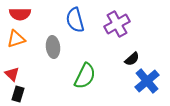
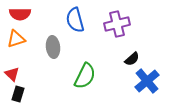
purple cross: rotated 15 degrees clockwise
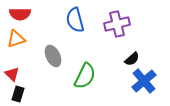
gray ellipse: moved 9 px down; rotated 20 degrees counterclockwise
blue cross: moved 3 px left
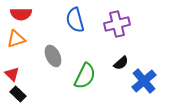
red semicircle: moved 1 px right
black semicircle: moved 11 px left, 4 px down
black rectangle: rotated 63 degrees counterclockwise
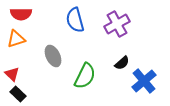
purple cross: rotated 15 degrees counterclockwise
black semicircle: moved 1 px right
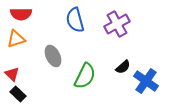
black semicircle: moved 1 px right, 4 px down
blue cross: moved 2 px right; rotated 15 degrees counterclockwise
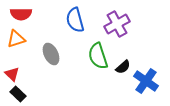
gray ellipse: moved 2 px left, 2 px up
green semicircle: moved 13 px right, 20 px up; rotated 136 degrees clockwise
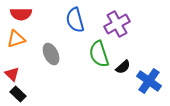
green semicircle: moved 1 px right, 2 px up
blue cross: moved 3 px right
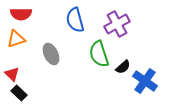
blue cross: moved 4 px left
black rectangle: moved 1 px right, 1 px up
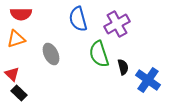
blue semicircle: moved 3 px right, 1 px up
black semicircle: rotated 63 degrees counterclockwise
blue cross: moved 3 px right, 1 px up
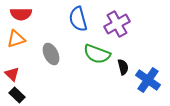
green semicircle: moved 2 px left; rotated 52 degrees counterclockwise
black rectangle: moved 2 px left, 2 px down
